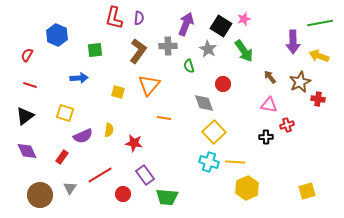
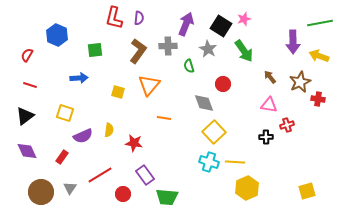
brown circle at (40, 195): moved 1 px right, 3 px up
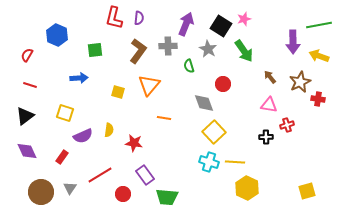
green line at (320, 23): moved 1 px left, 2 px down
yellow hexagon at (247, 188): rotated 10 degrees counterclockwise
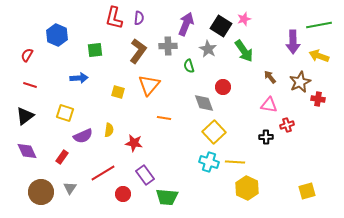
red circle at (223, 84): moved 3 px down
red line at (100, 175): moved 3 px right, 2 px up
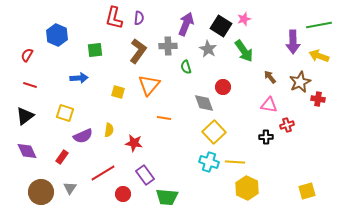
green semicircle at (189, 66): moved 3 px left, 1 px down
